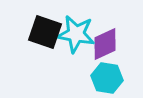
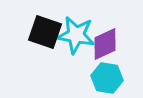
cyan star: moved 1 px down
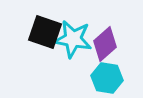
cyan star: moved 3 px left, 4 px down
purple diamond: rotated 16 degrees counterclockwise
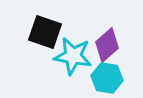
cyan star: moved 17 px down
purple diamond: moved 2 px right, 1 px down
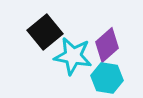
black square: rotated 32 degrees clockwise
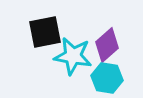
black square: rotated 28 degrees clockwise
